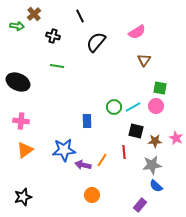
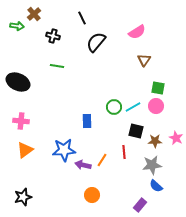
black line: moved 2 px right, 2 px down
green square: moved 2 px left
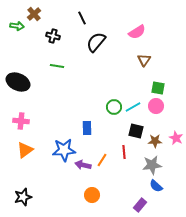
blue rectangle: moved 7 px down
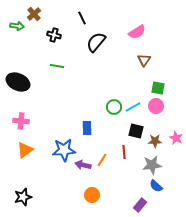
black cross: moved 1 px right, 1 px up
